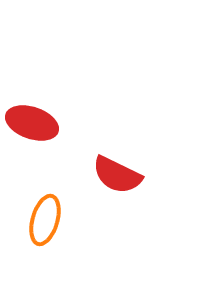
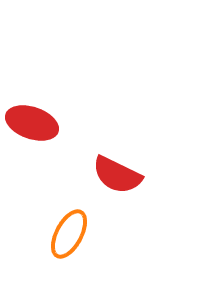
orange ellipse: moved 24 px right, 14 px down; rotated 12 degrees clockwise
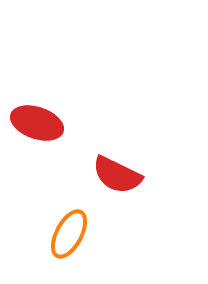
red ellipse: moved 5 px right
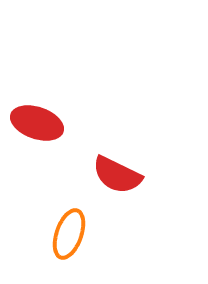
orange ellipse: rotated 9 degrees counterclockwise
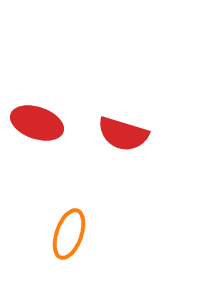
red semicircle: moved 6 px right, 41 px up; rotated 9 degrees counterclockwise
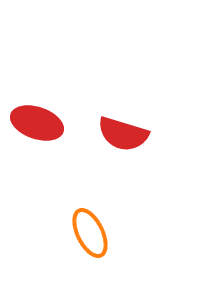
orange ellipse: moved 21 px right, 1 px up; rotated 45 degrees counterclockwise
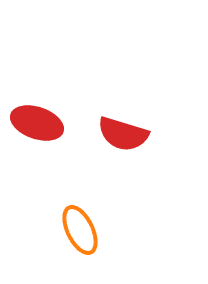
orange ellipse: moved 10 px left, 3 px up
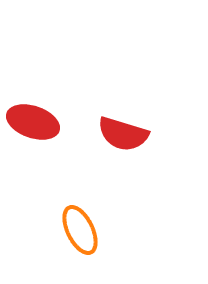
red ellipse: moved 4 px left, 1 px up
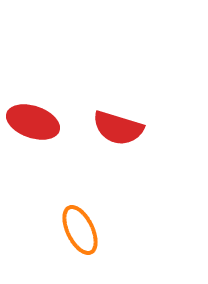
red semicircle: moved 5 px left, 6 px up
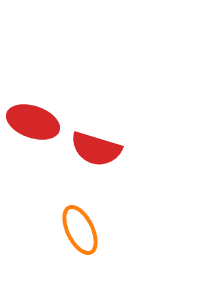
red semicircle: moved 22 px left, 21 px down
